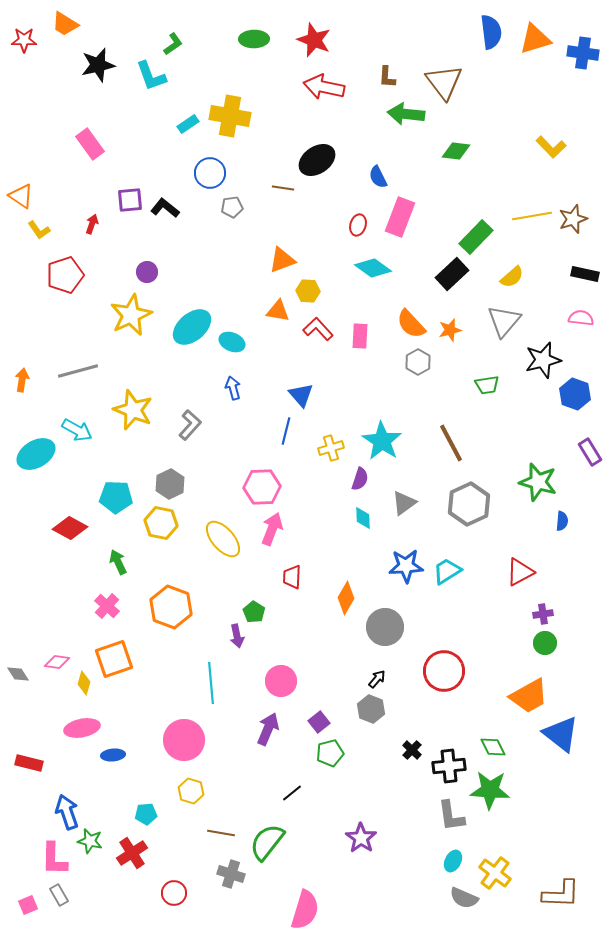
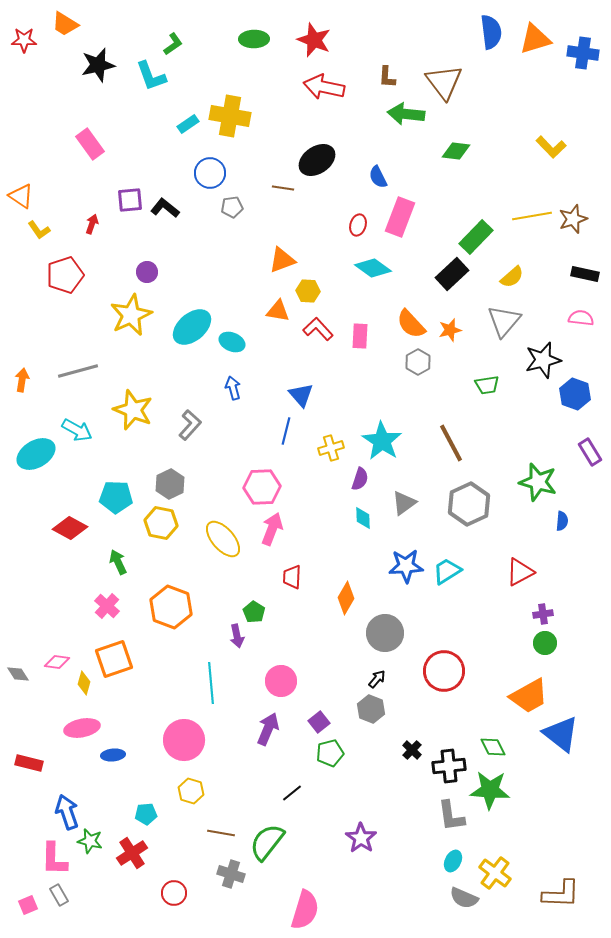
gray circle at (385, 627): moved 6 px down
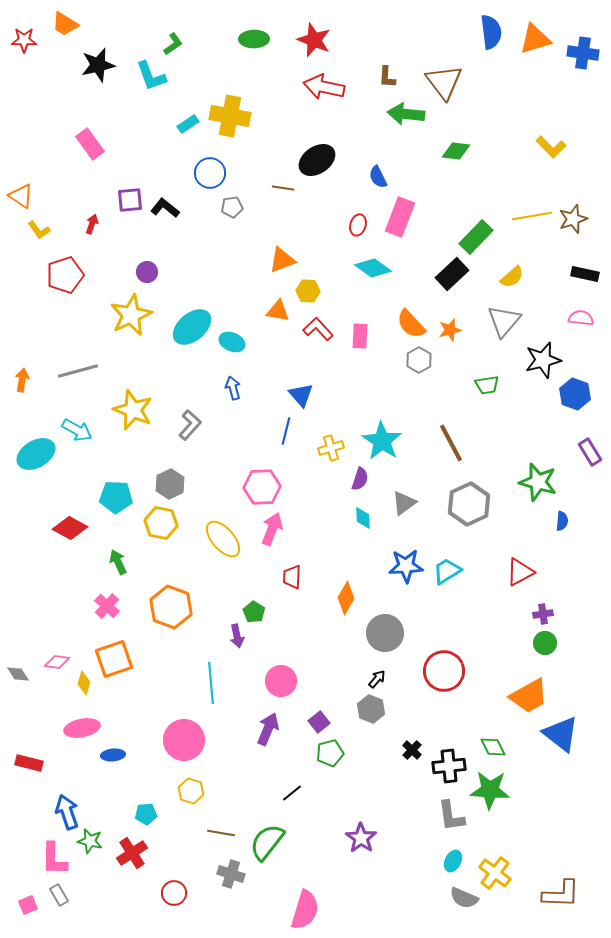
gray hexagon at (418, 362): moved 1 px right, 2 px up
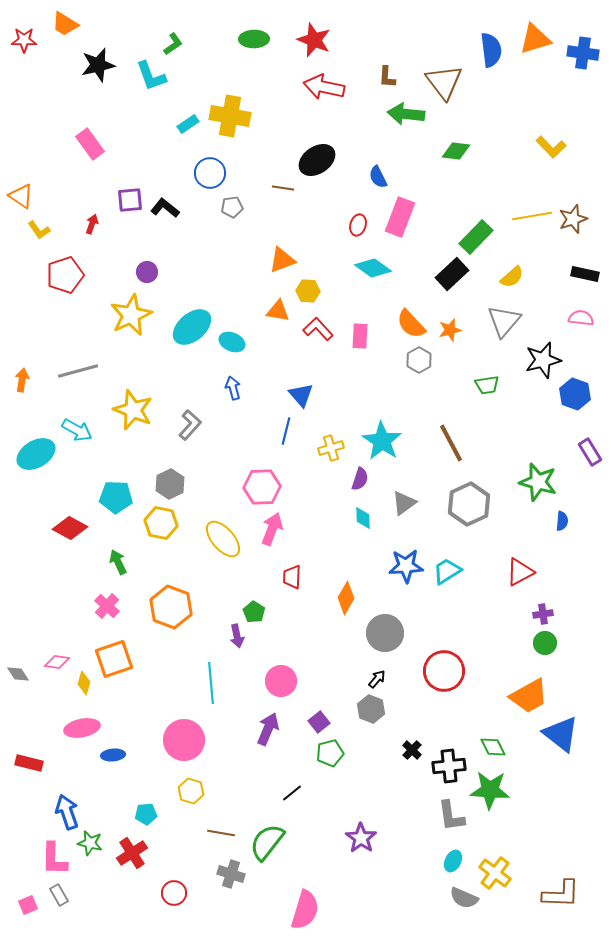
blue semicircle at (491, 32): moved 18 px down
green star at (90, 841): moved 2 px down
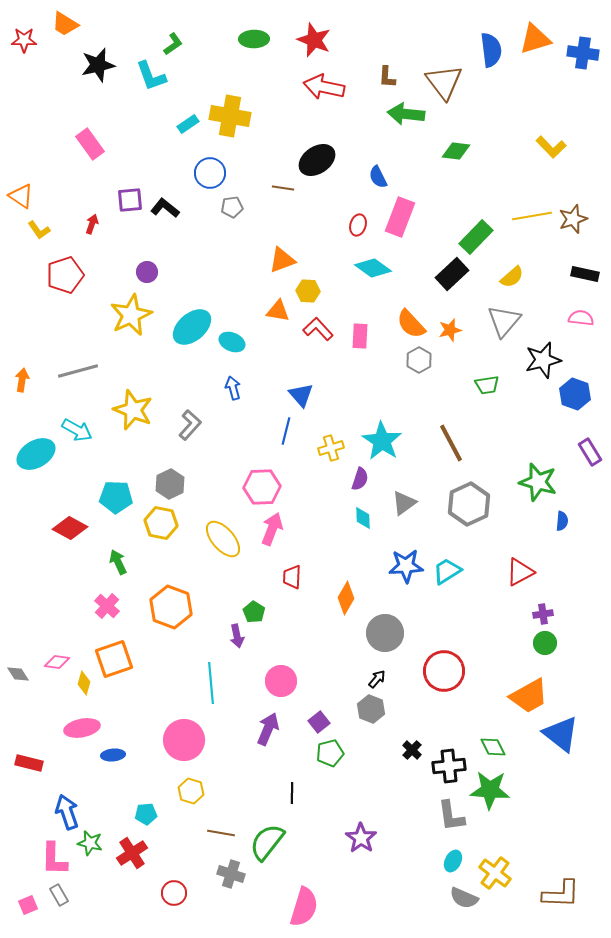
black line at (292, 793): rotated 50 degrees counterclockwise
pink semicircle at (305, 910): moved 1 px left, 3 px up
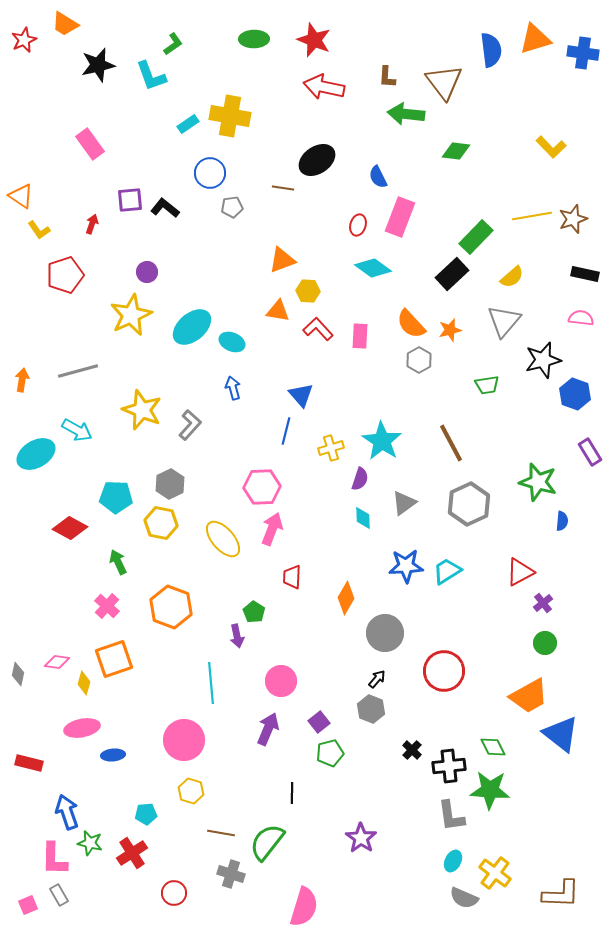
red star at (24, 40): rotated 25 degrees counterclockwise
yellow star at (133, 410): moved 9 px right
purple cross at (543, 614): moved 11 px up; rotated 30 degrees counterclockwise
gray diamond at (18, 674): rotated 45 degrees clockwise
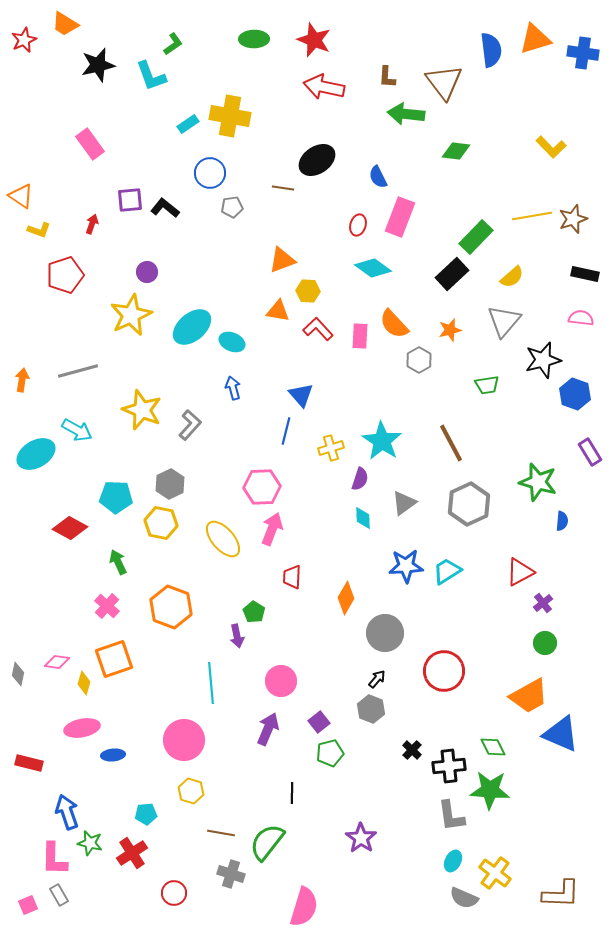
yellow L-shape at (39, 230): rotated 35 degrees counterclockwise
orange semicircle at (411, 324): moved 17 px left
blue triangle at (561, 734): rotated 15 degrees counterclockwise
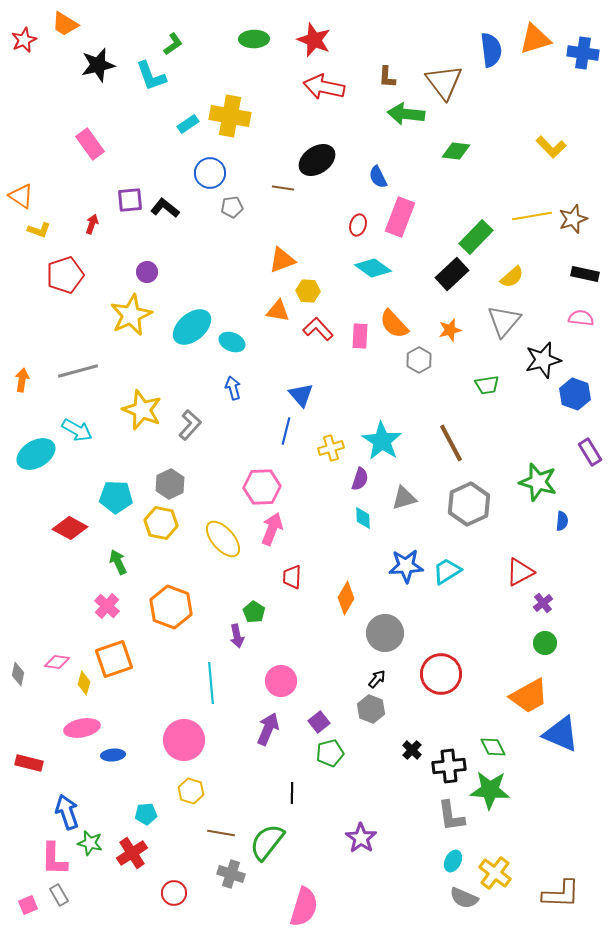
gray triangle at (404, 503): moved 5 px up; rotated 20 degrees clockwise
red circle at (444, 671): moved 3 px left, 3 px down
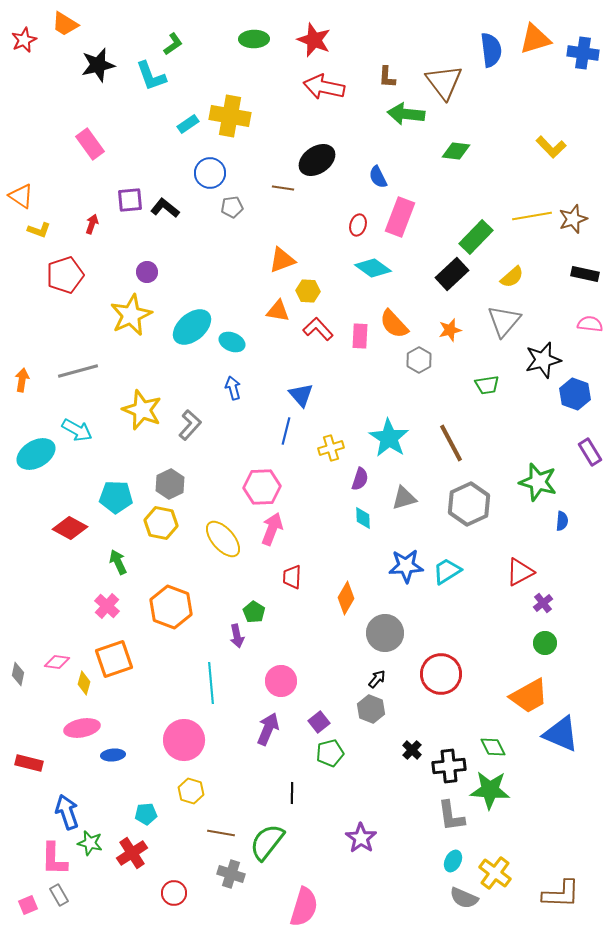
pink semicircle at (581, 318): moved 9 px right, 6 px down
cyan star at (382, 441): moved 7 px right, 3 px up
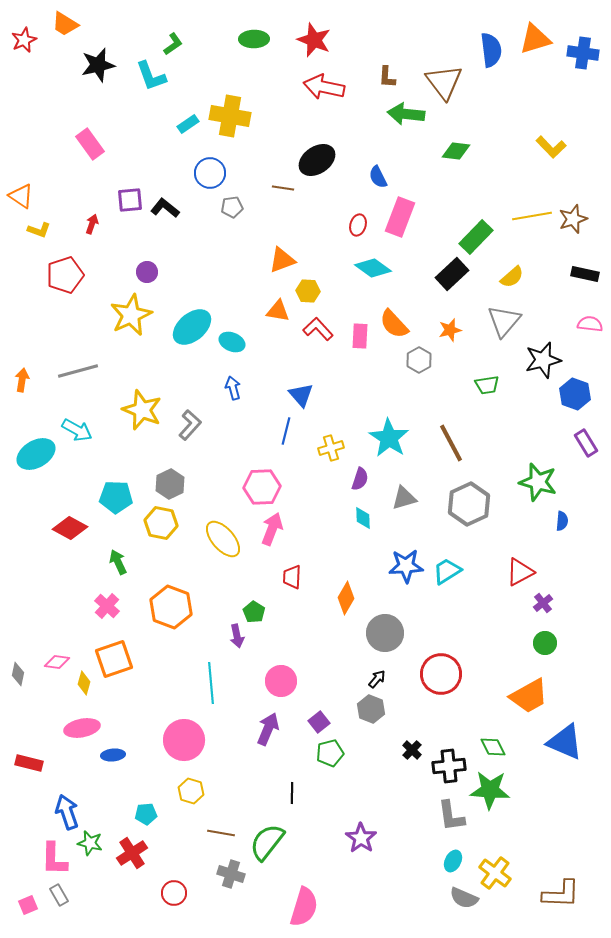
purple rectangle at (590, 452): moved 4 px left, 9 px up
blue triangle at (561, 734): moved 4 px right, 8 px down
